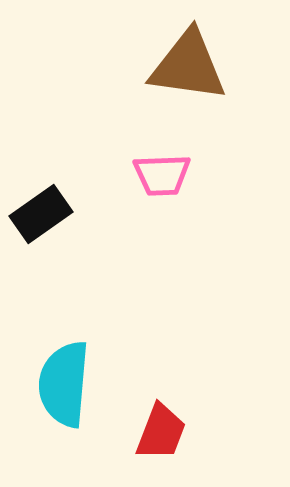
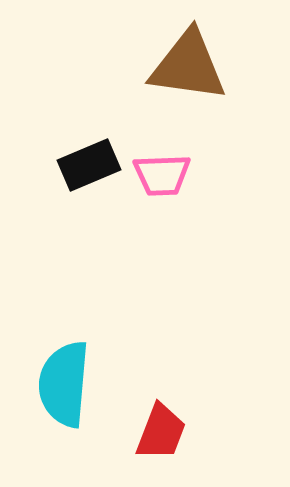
black rectangle: moved 48 px right, 49 px up; rotated 12 degrees clockwise
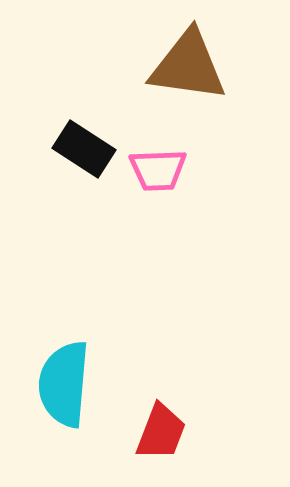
black rectangle: moved 5 px left, 16 px up; rotated 56 degrees clockwise
pink trapezoid: moved 4 px left, 5 px up
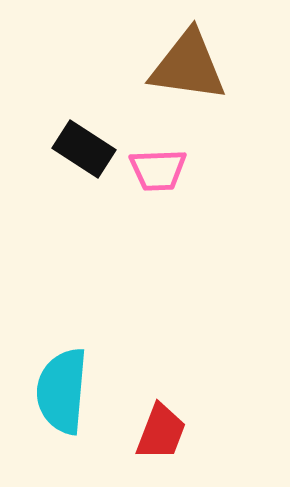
cyan semicircle: moved 2 px left, 7 px down
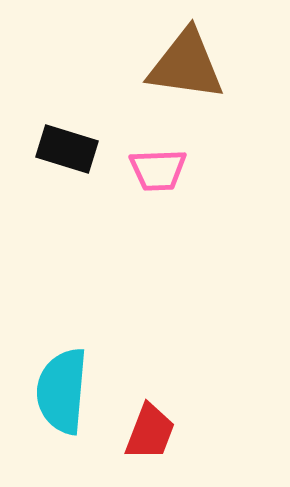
brown triangle: moved 2 px left, 1 px up
black rectangle: moved 17 px left; rotated 16 degrees counterclockwise
red trapezoid: moved 11 px left
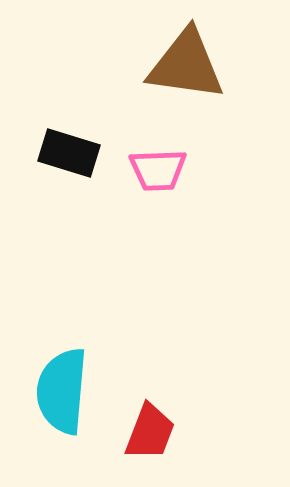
black rectangle: moved 2 px right, 4 px down
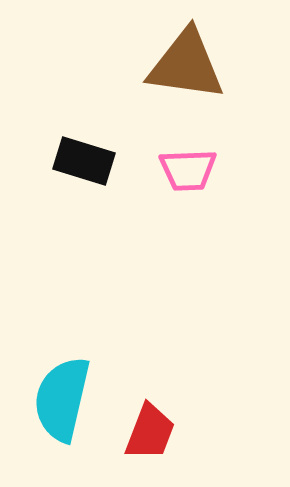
black rectangle: moved 15 px right, 8 px down
pink trapezoid: moved 30 px right
cyan semicircle: moved 8 px down; rotated 8 degrees clockwise
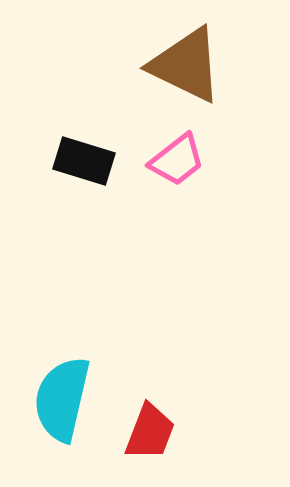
brown triangle: rotated 18 degrees clockwise
pink trapezoid: moved 11 px left, 10 px up; rotated 36 degrees counterclockwise
